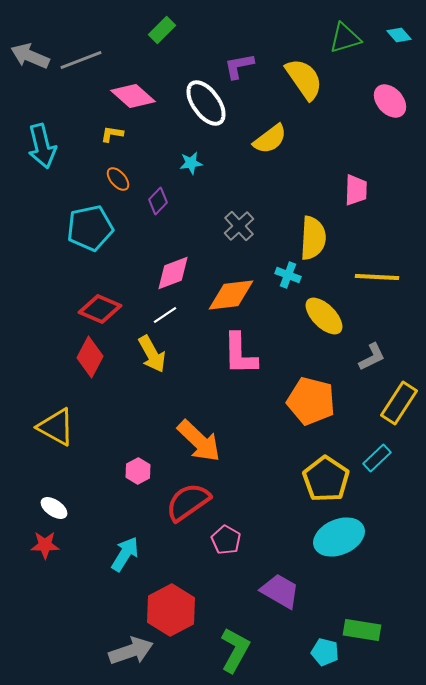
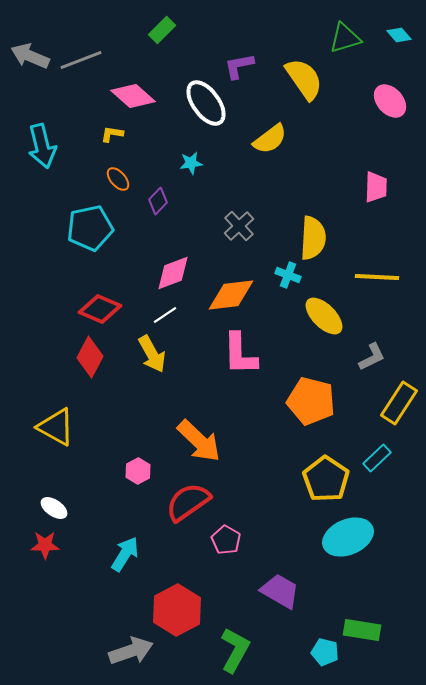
pink trapezoid at (356, 190): moved 20 px right, 3 px up
cyan ellipse at (339, 537): moved 9 px right
red hexagon at (171, 610): moved 6 px right
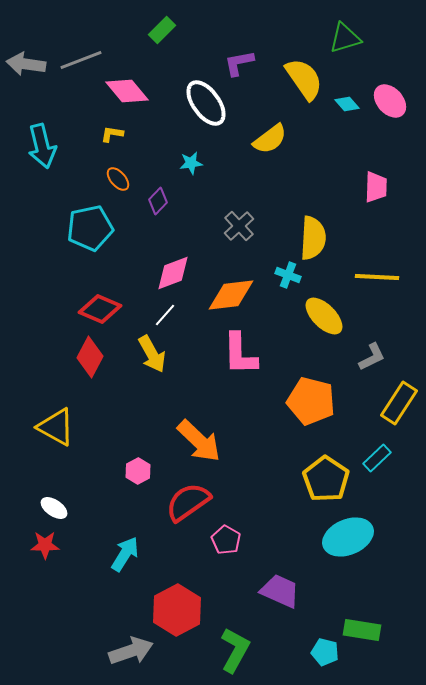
cyan diamond at (399, 35): moved 52 px left, 69 px down
gray arrow at (30, 56): moved 4 px left, 8 px down; rotated 15 degrees counterclockwise
purple L-shape at (239, 66): moved 3 px up
pink diamond at (133, 96): moved 6 px left, 5 px up; rotated 9 degrees clockwise
white line at (165, 315): rotated 15 degrees counterclockwise
purple trapezoid at (280, 591): rotated 6 degrees counterclockwise
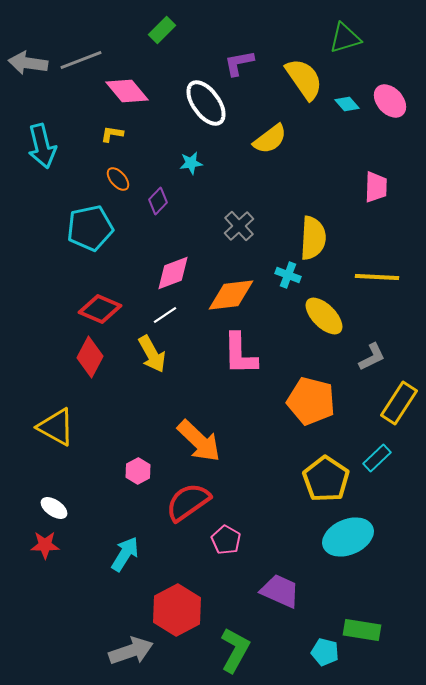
gray arrow at (26, 64): moved 2 px right, 1 px up
white line at (165, 315): rotated 15 degrees clockwise
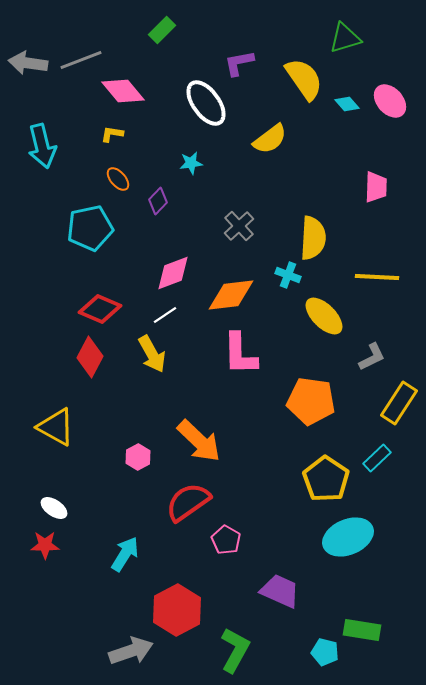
pink diamond at (127, 91): moved 4 px left
orange pentagon at (311, 401): rotated 6 degrees counterclockwise
pink hexagon at (138, 471): moved 14 px up
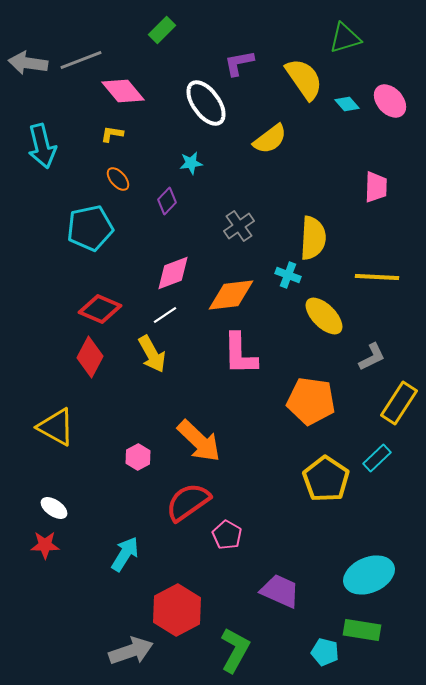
purple diamond at (158, 201): moved 9 px right
gray cross at (239, 226): rotated 8 degrees clockwise
cyan ellipse at (348, 537): moved 21 px right, 38 px down
pink pentagon at (226, 540): moved 1 px right, 5 px up
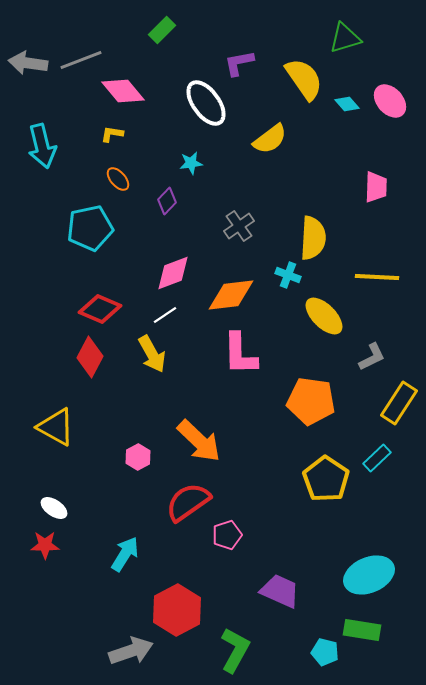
pink pentagon at (227, 535): rotated 24 degrees clockwise
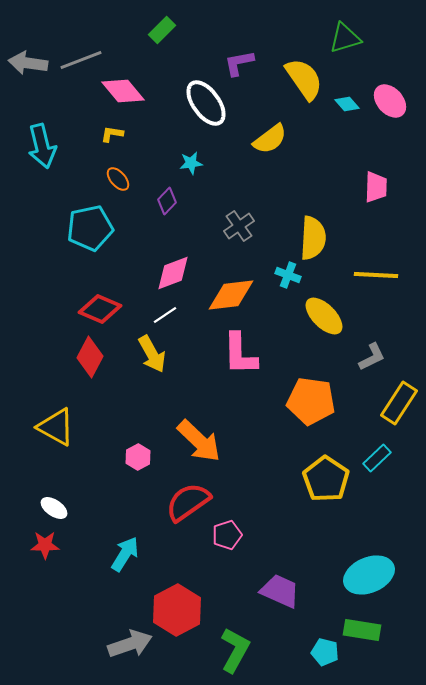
yellow line at (377, 277): moved 1 px left, 2 px up
gray arrow at (131, 651): moved 1 px left, 7 px up
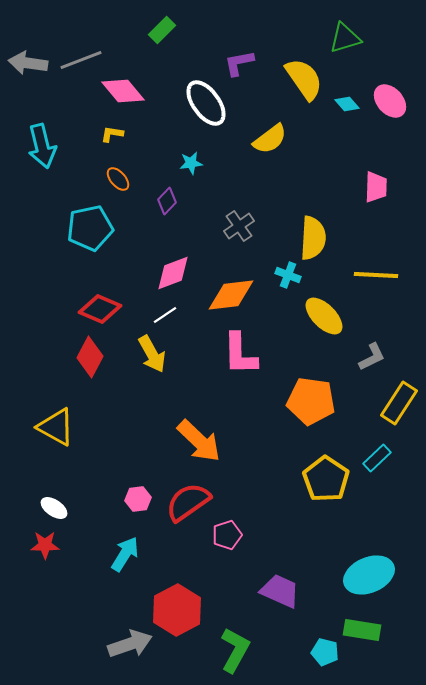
pink hexagon at (138, 457): moved 42 px down; rotated 20 degrees clockwise
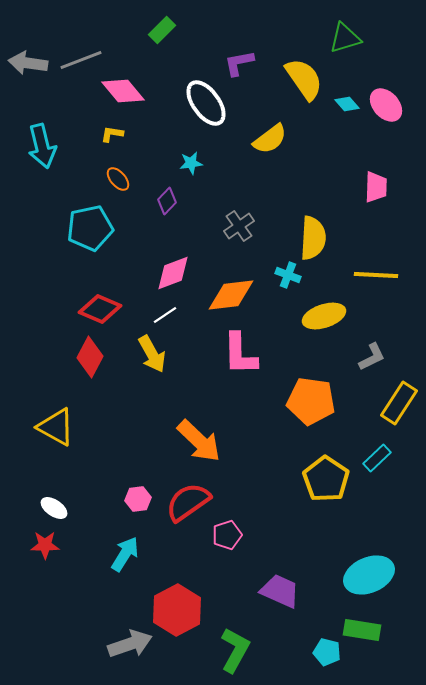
pink ellipse at (390, 101): moved 4 px left, 4 px down
yellow ellipse at (324, 316): rotated 63 degrees counterclockwise
cyan pentagon at (325, 652): moved 2 px right
